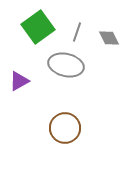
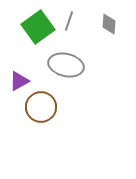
gray line: moved 8 px left, 11 px up
gray diamond: moved 14 px up; rotated 30 degrees clockwise
brown circle: moved 24 px left, 21 px up
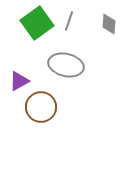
green square: moved 1 px left, 4 px up
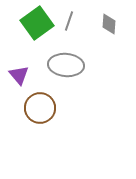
gray ellipse: rotated 8 degrees counterclockwise
purple triangle: moved 6 px up; rotated 40 degrees counterclockwise
brown circle: moved 1 px left, 1 px down
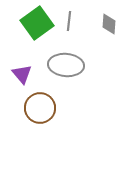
gray line: rotated 12 degrees counterclockwise
purple triangle: moved 3 px right, 1 px up
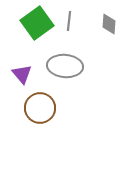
gray ellipse: moved 1 px left, 1 px down
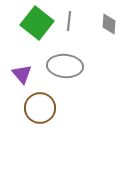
green square: rotated 16 degrees counterclockwise
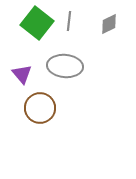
gray diamond: rotated 60 degrees clockwise
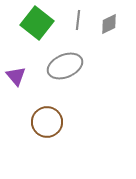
gray line: moved 9 px right, 1 px up
gray ellipse: rotated 28 degrees counterclockwise
purple triangle: moved 6 px left, 2 px down
brown circle: moved 7 px right, 14 px down
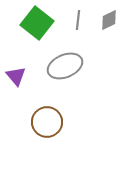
gray diamond: moved 4 px up
